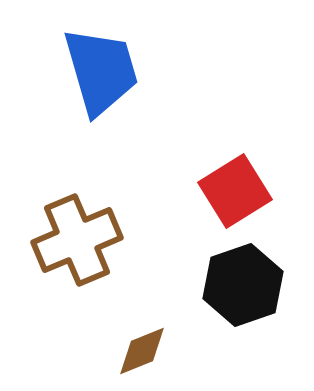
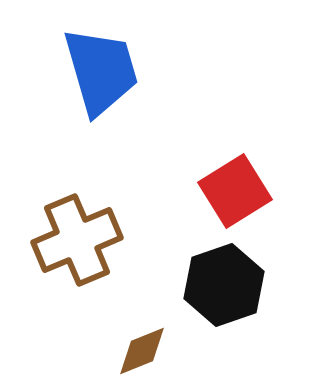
black hexagon: moved 19 px left
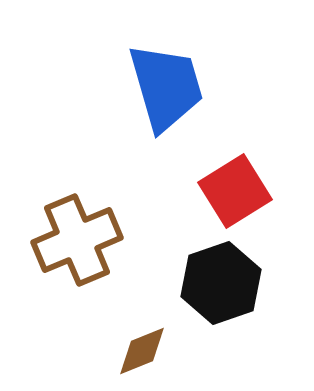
blue trapezoid: moved 65 px right, 16 px down
black hexagon: moved 3 px left, 2 px up
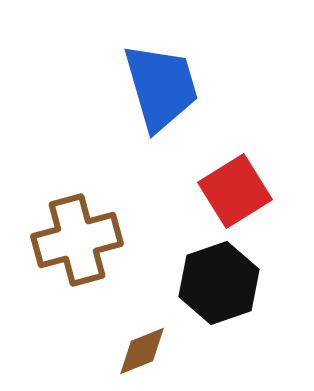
blue trapezoid: moved 5 px left
brown cross: rotated 8 degrees clockwise
black hexagon: moved 2 px left
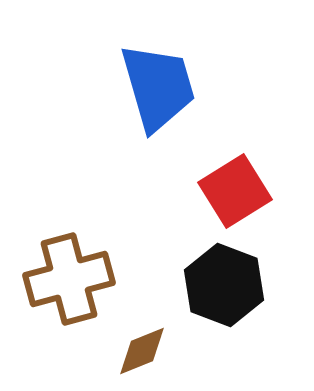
blue trapezoid: moved 3 px left
brown cross: moved 8 px left, 39 px down
black hexagon: moved 5 px right, 2 px down; rotated 20 degrees counterclockwise
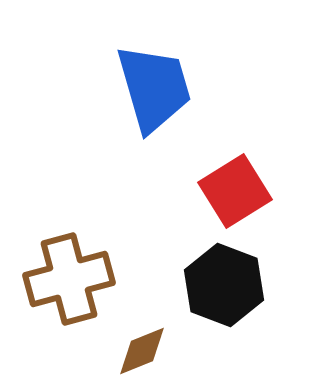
blue trapezoid: moved 4 px left, 1 px down
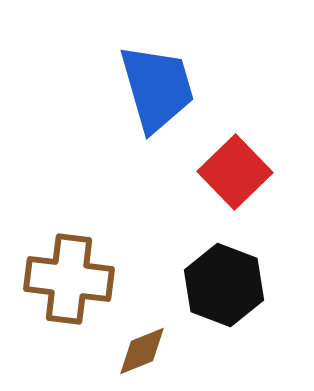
blue trapezoid: moved 3 px right
red square: moved 19 px up; rotated 12 degrees counterclockwise
brown cross: rotated 22 degrees clockwise
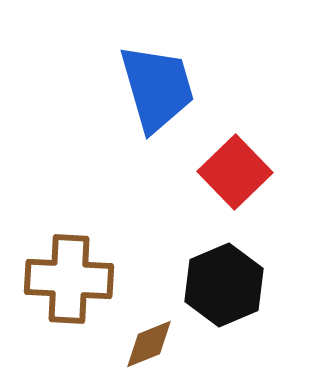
brown cross: rotated 4 degrees counterclockwise
black hexagon: rotated 16 degrees clockwise
brown diamond: moved 7 px right, 7 px up
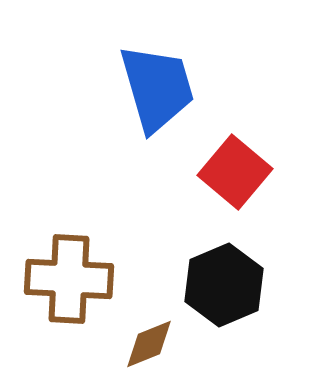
red square: rotated 6 degrees counterclockwise
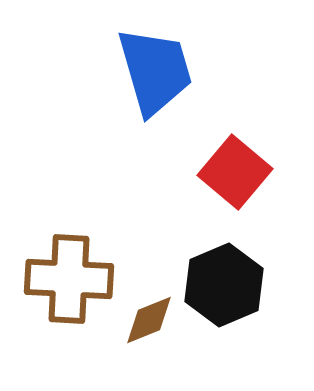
blue trapezoid: moved 2 px left, 17 px up
brown diamond: moved 24 px up
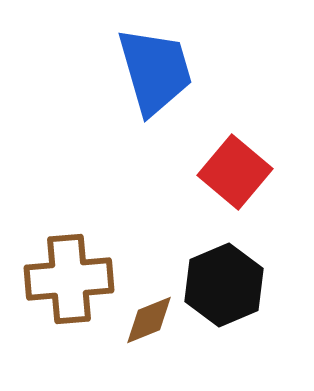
brown cross: rotated 8 degrees counterclockwise
